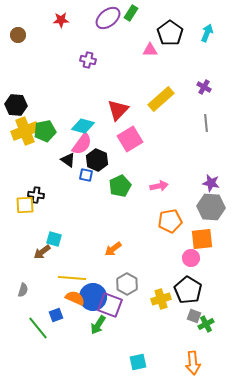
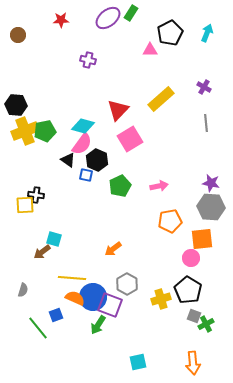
black pentagon at (170, 33): rotated 10 degrees clockwise
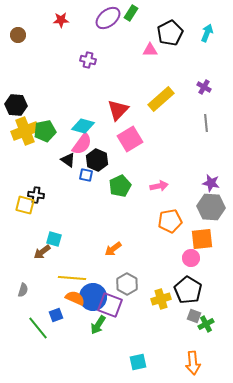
yellow square at (25, 205): rotated 18 degrees clockwise
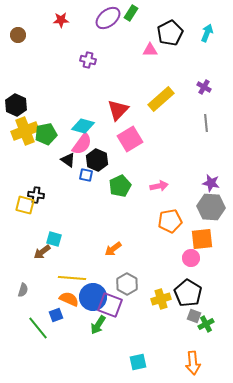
black hexagon at (16, 105): rotated 20 degrees clockwise
green pentagon at (45, 131): moved 1 px right, 3 px down
black pentagon at (188, 290): moved 3 px down
orange semicircle at (75, 298): moved 6 px left, 1 px down
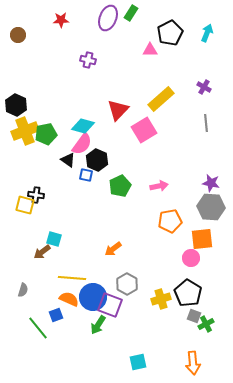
purple ellipse at (108, 18): rotated 30 degrees counterclockwise
pink square at (130, 139): moved 14 px right, 9 px up
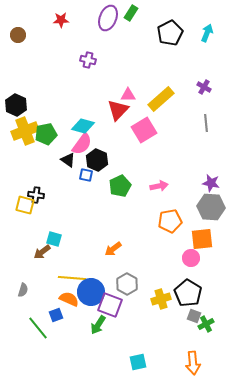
pink triangle at (150, 50): moved 22 px left, 45 px down
blue circle at (93, 297): moved 2 px left, 5 px up
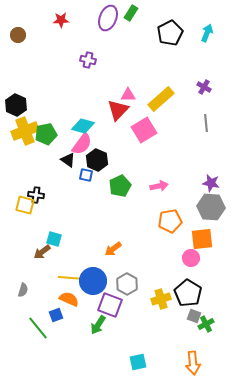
blue circle at (91, 292): moved 2 px right, 11 px up
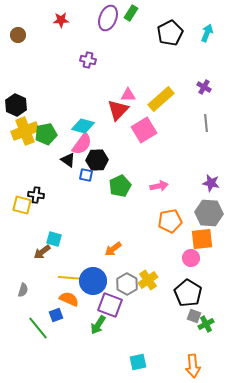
black hexagon at (97, 160): rotated 25 degrees counterclockwise
yellow square at (25, 205): moved 3 px left
gray hexagon at (211, 207): moved 2 px left, 6 px down
yellow cross at (161, 299): moved 13 px left, 19 px up; rotated 18 degrees counterclockwise
orange arrow at (193, 363): moved 3 px down
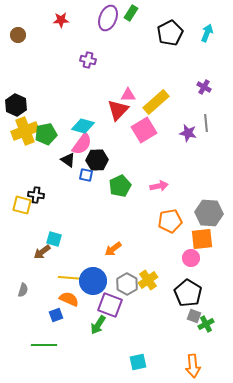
yellow rectangle at (161, 99): moved 5 px left, 3 px down
purple star at (211, 183): moved 23 px left, 50 px up
green line at (38, 328): moved 6 px right, 17 px down; rotated 50 degrees counterclockwise
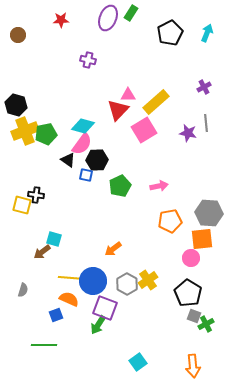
purple cross at (204, 87): rotated 32 degrees clockwise
black hexagon at (16, 105): rotated 10 degrees counterclockwise
purple square at (110, 305): moved 5 px left, 3 px down
cyan square at (138, 362): rotated 24 degrees counterclockwise
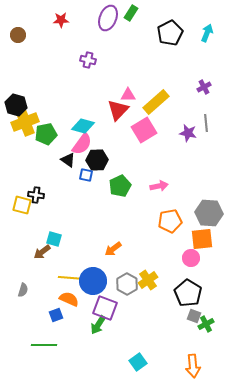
yellow cross at (25, 131): moved 9 px up
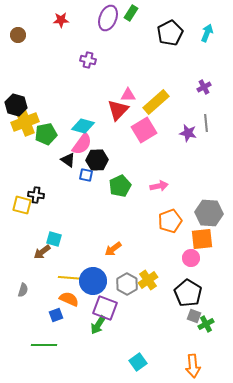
orange pentagon at (170, 221): rotated 10 degrees counterclockwise
